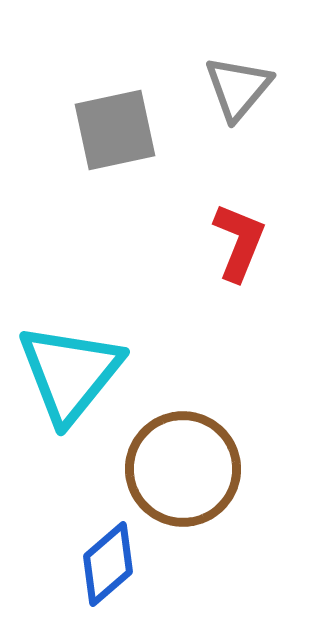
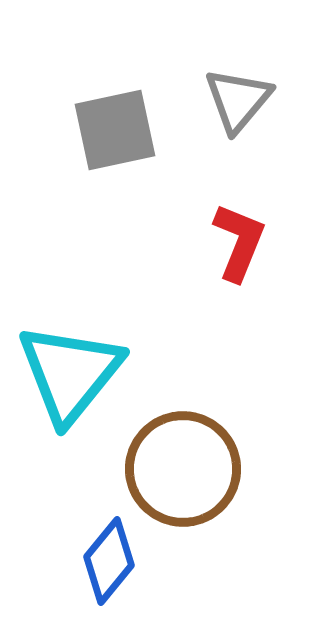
gray triangle: moved 12 px down
blue diamond: moved 1 px right, 3 px up; rotated 10 degrees counterclockwise
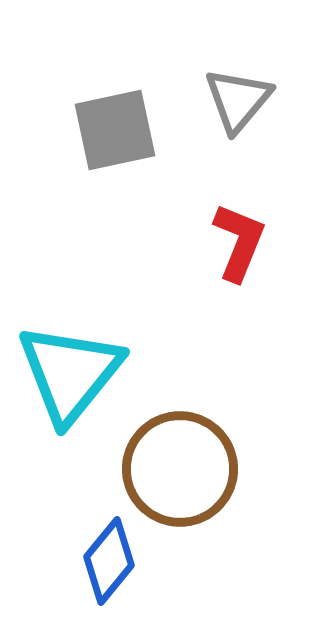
brown circle: moved 3 px left
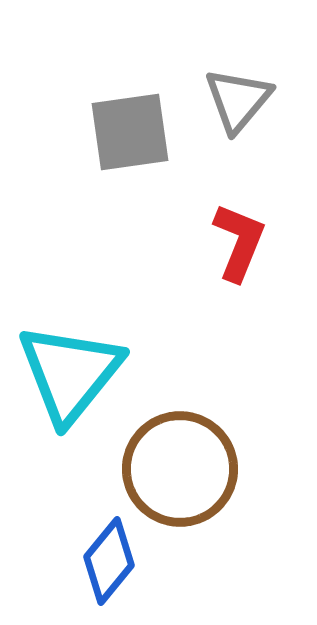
gray square: moved 15 px right, 2 px down; rotated 4 degrees clockwise
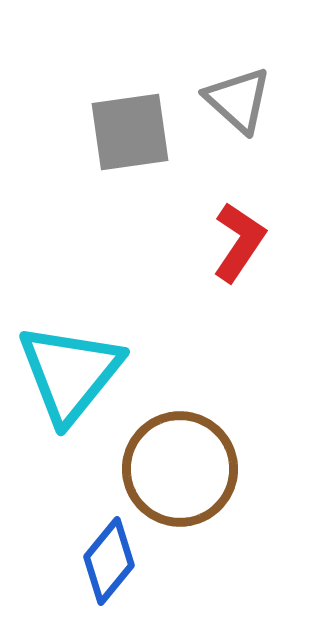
gray triangle: rotated 28 degrees counterclockwise
red L-shape: rotated 12 degrees clockwise
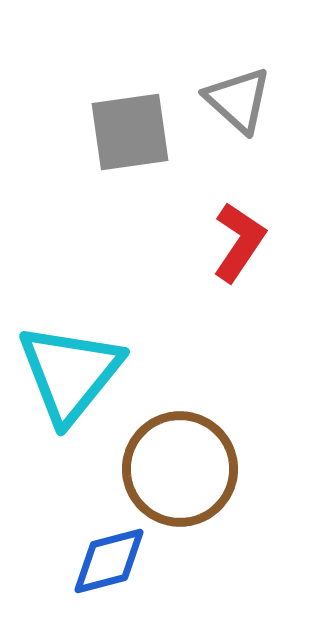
blue diamond: rotated 36 degrees clockwise
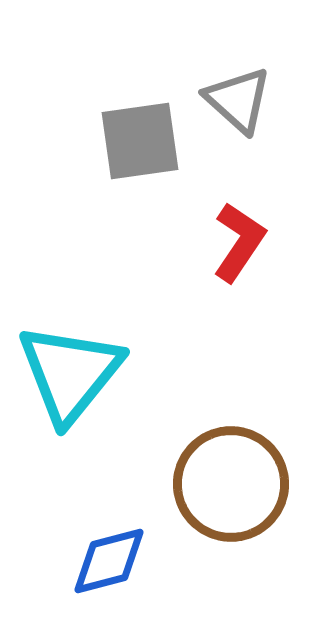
gray square: moved 10 px right, 9 px down
brown circle: moved 51 px right, 15 px down
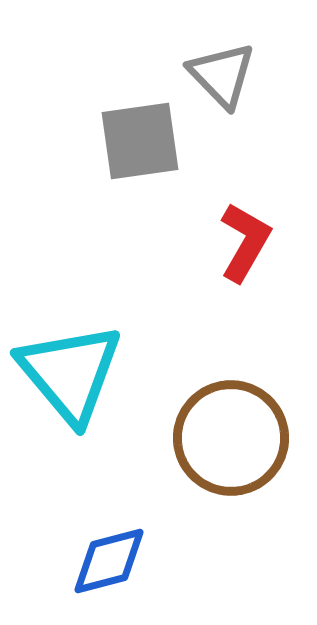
gray triangle: moved 16 px left, 25 px up; rotated 4 degrees clockwise
red L-shape: moved 6 px right; rotated 4 degrees counterclockwise
cyan triangle: rotated 19 degrees counterclockwise
brown circle: moved 46 px up
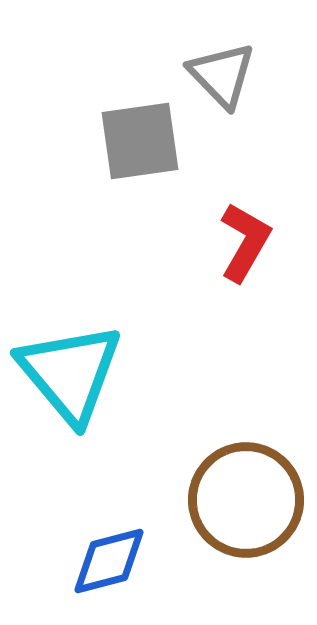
brown circle: moved 15 px right, 62 px down
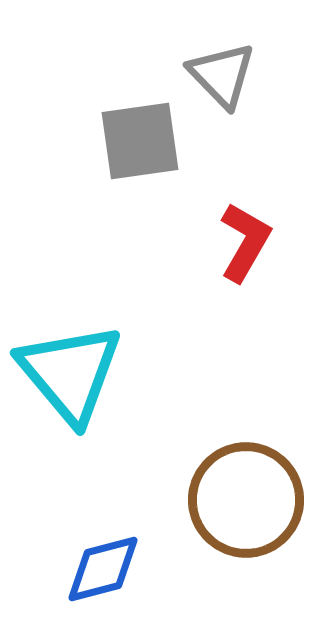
blue diamond: moved 6 px left, 8 px down
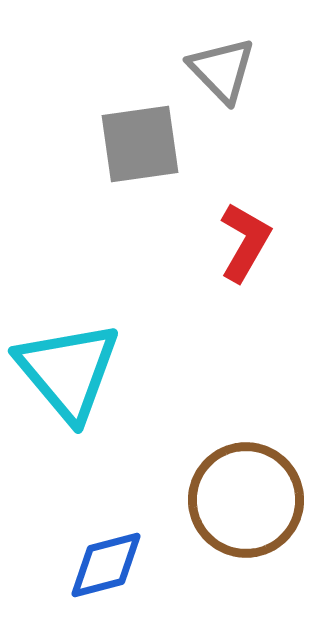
gray triangle: moved 5 px up
gray square: moved 3 px down
cyan triangle: moved 2 px left, 2 px up
blue diamond: moved 3 px right, 4 px up
